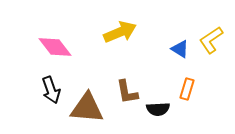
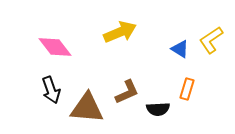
brown L-shape: rotated 104 degrees counterclockwise
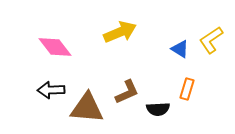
black arrow: rotated 108 degrees clockwise
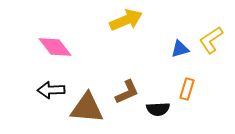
yellow arrow: moved 6 px right, 12 px up
blue triangle: rotated 48 degrees counterclockwise
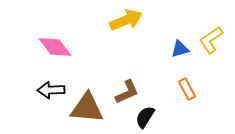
orange rectangle: rotated 45 degrees counterclockwise
black semicircle: moved 13 px left, 8 px down; rotated 125 degrees clockwise
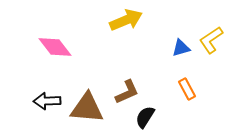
blue triangle: moved 1 px right, 1 px up
black arrow: moved 4 px left, 11 px down
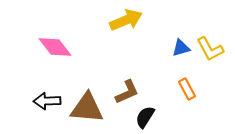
yellow L-shape: moved 1 px left, 9 px down; rotated 84 degrees counterclockwise
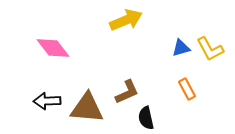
pink diamond: moved 2 px left, 1 px down
black semicircle: moved 1 px right, 1 px down; rotated 45 degrees counterclockwise
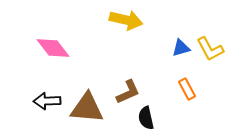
yellow arrow: rotated 36 degrees clockwise
brown L-shape: moved 1 px right
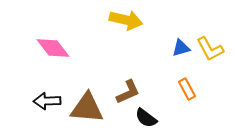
black semicircle: rotated 40 degrees counterclockwise
